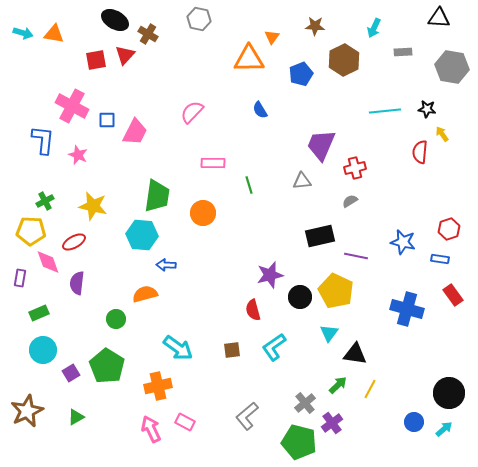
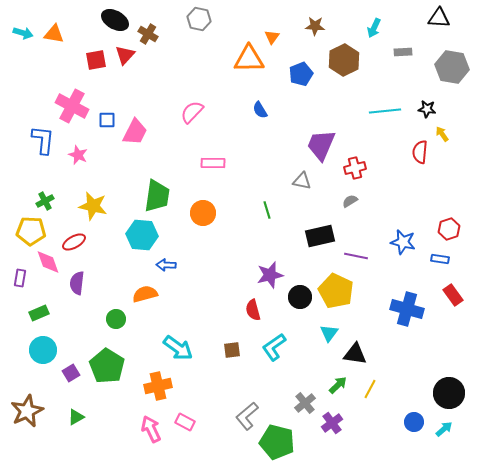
gray triangle at (302, 181): rotated 18 degrees clockwise
green line at (249, 185): moved 18 px right, 25 px down
green pentagon at (299, 442): moved 22 px left
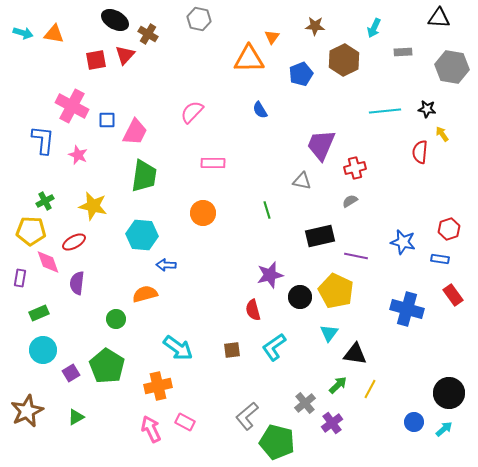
green trapezoid at (157, 196): moved 13 px left, 20 px up
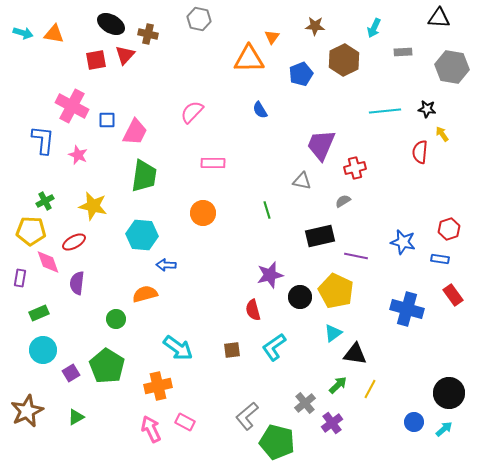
black ellipse at (115, 20): moved 4 px left, 4 px down
brown cross at (148, 34): rotated 18 degrees counterclockwise
gray semicircle at (350, 201): moved 7 px left
cyan triangle at (329, 333): moved 4 px right; rotated 18 degrees clockwise
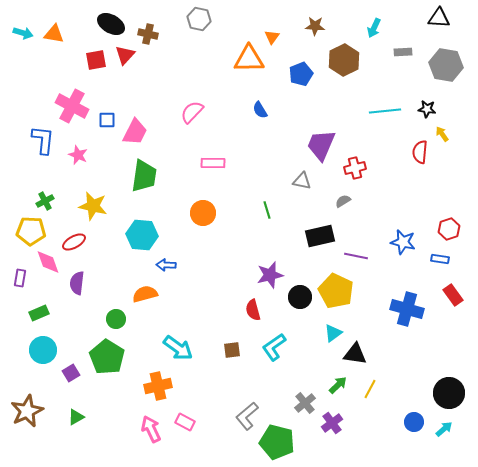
gray hexagon at (452, 67): moved 6 px left, 2 px up
green pentagon at (107, 366): moved 9 px up
